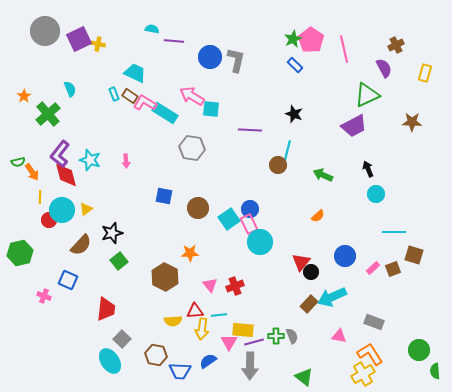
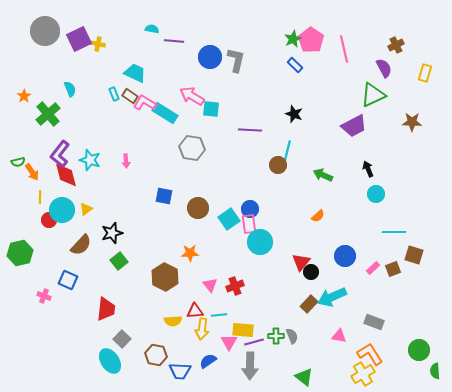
green triangle at (367, 95): moved 6 px right
pink rectangle at (249, 224): rotated 18 degrees clockwise
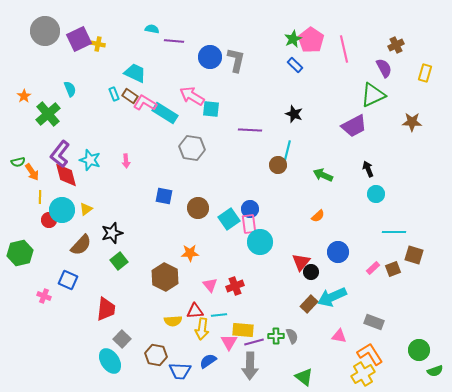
blue circle at (345, 256): moved 7 px left, 4 px up
green semicircle at (435, 371): rotated 105 degrees counterclockwise
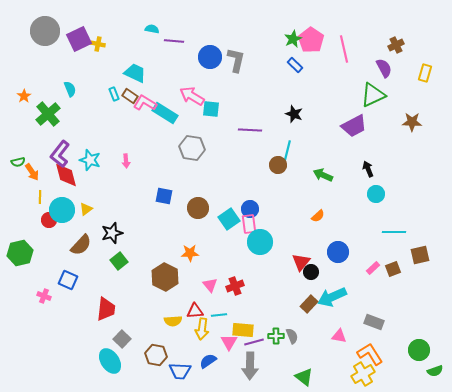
brown square at (414, 255): moved 6 px right; rotated 30 degrees counterclockwise
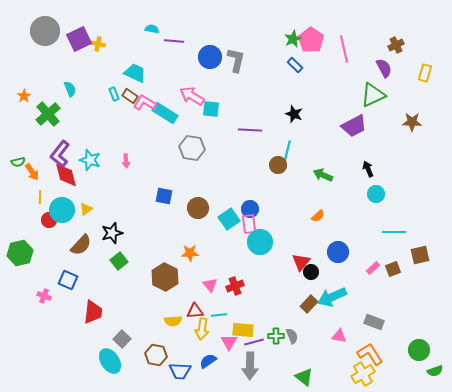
red trapezoid at (106, 309): moved 13 px left, 3 px down
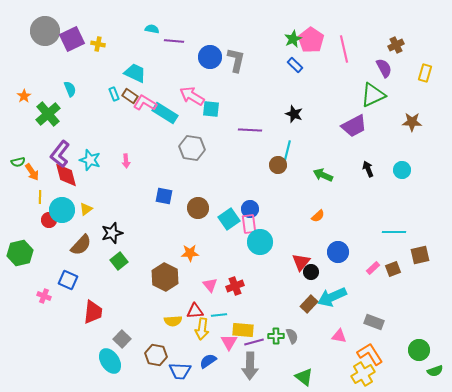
purple square at (79, 39): moved 7 px left
cyan circle at (376, 194): moved 26 px right, 24 px up
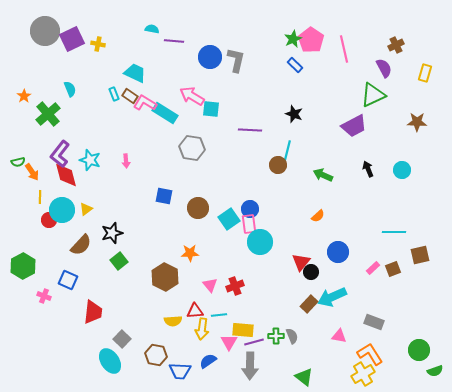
brown star at (412, 122): moved 5 px right
green hexagon at (20, 253): moved 3 px right, 13 px down; rotated 15 degrees counterclockwise
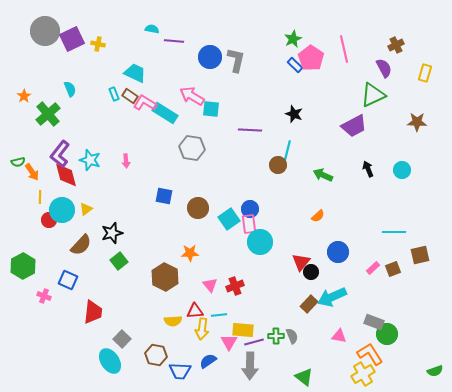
pink pentagon at (311, 40): moved 18 px down
green circle at (419, 350): moved 32 px left, 16 px up
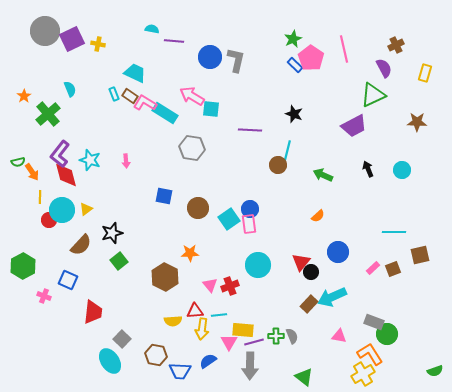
cyan circle at (260, 242): moved 2 px left, 23 px down
red cross at (235, 286): moved 5 px left
